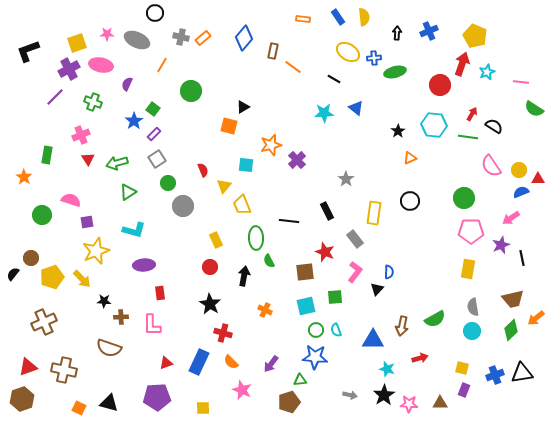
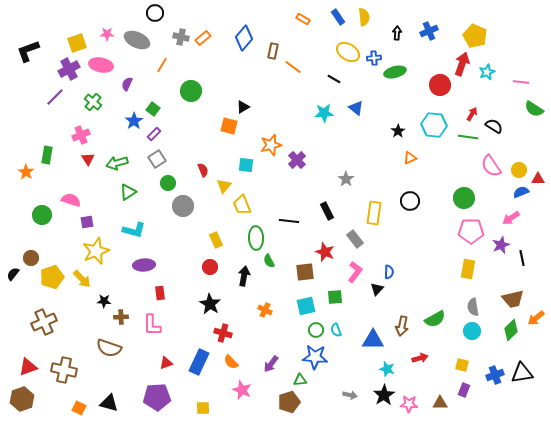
orange rectangle at (303, 19): rotated 24 degrees clockwise
green cross at (93, 102): rotated 18 degrees clockwise
orange star at (24, 177): moved 2 px right, 5 px up
yellow square at (462, 368): moved 3 px up
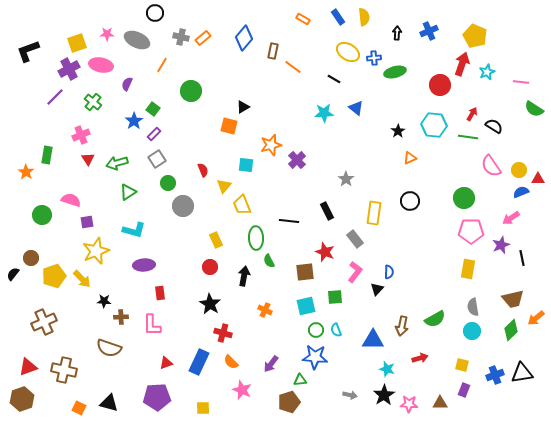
yellow pentagon at (52, 277): moved 2 px right, 1 px up
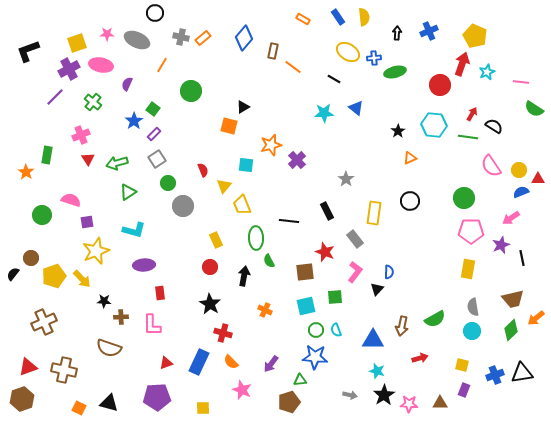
cyan star at (387, 369): moved 10 px left, 2 px down
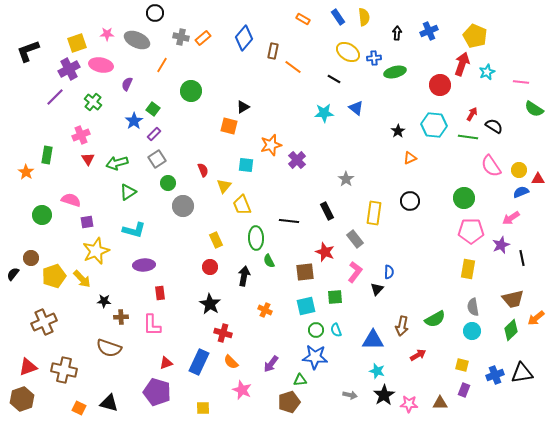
red arrow at (420, 358): moved 2 px left, 3 px up; rotated 14 degrees counterclockwise
purple pentagon at (157, 397): moved 5 px up; rotated 20 degrees clockwise
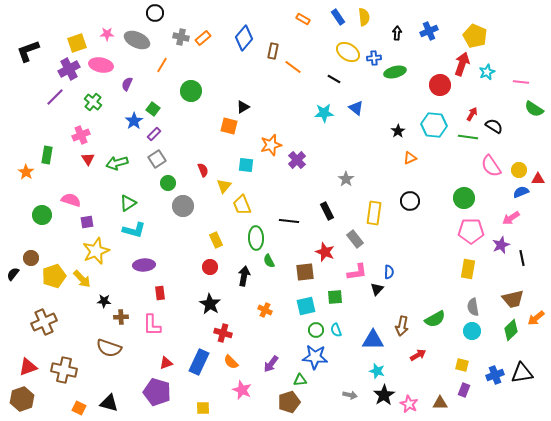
green triangle at (128, 192): moved 11 px down
pink L-shape at (355, 272): moved 2 px right; rotated 45 degrees clockwise
pink star at (409, 404): rotated 24 degrees clockwise
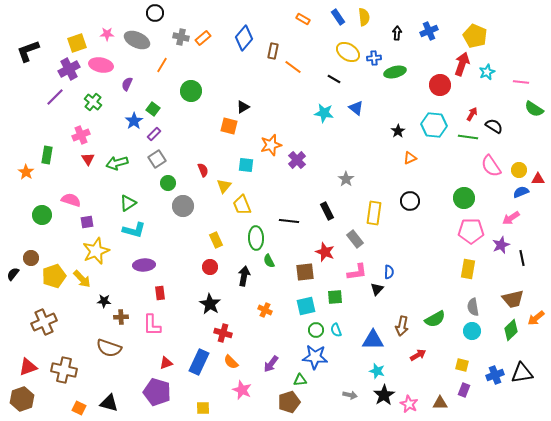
cyan star at (324, 113): rotated 12 degrees clockwise
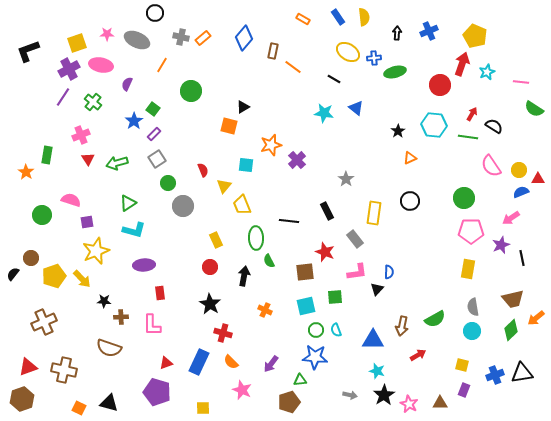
purple line at (55, 97): moved 8 px right; rotated 12 degrees counterclockwise
